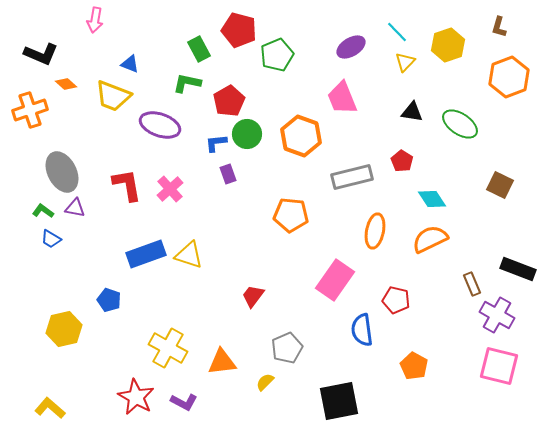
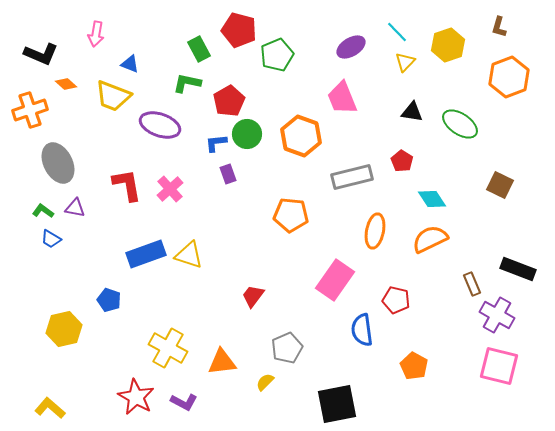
pink arrow at (95, 20): moved 1 px right, 14 px down
gray ellipse at (62, 172): moved 4 px left, 9 px up
black square at (339, 401): moved 2 px left, 3 px down
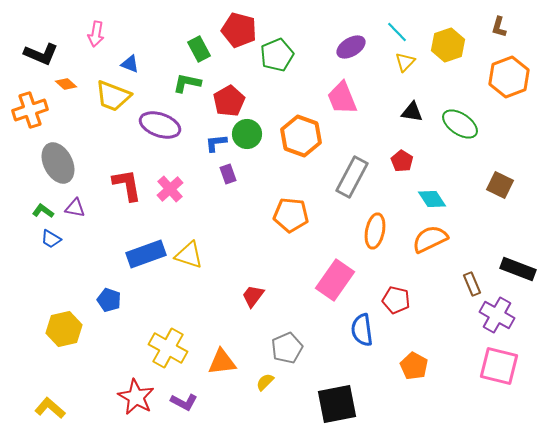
gray rectangle at (352, 177): rotated 48 degrees counterclockwise
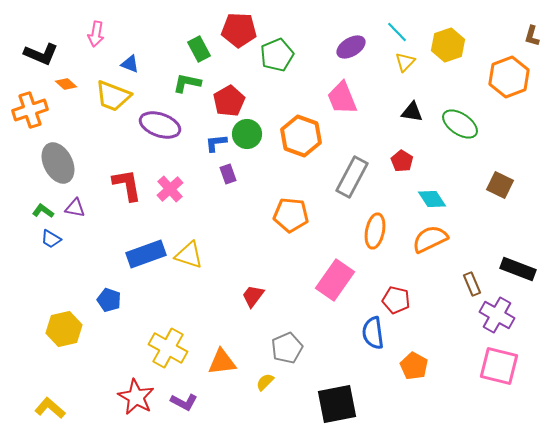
brown L-shape at (499, 27): moved 33 px right, 9 px down
red pentagon at (239, 30): rotated 12 degrees counterclockwise
blue semicircle at (362, 330): moved 11 px right, 3 px down
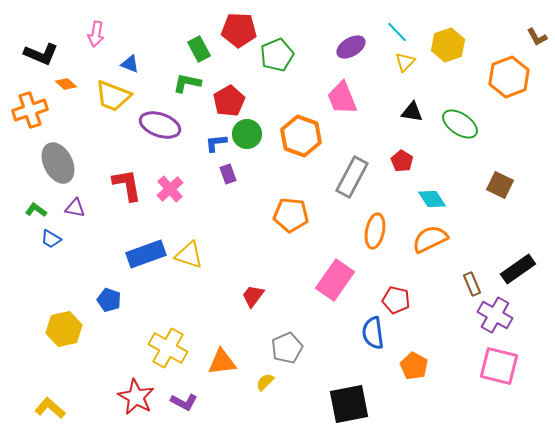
brown L-shape at (532, 36): moved 5 px right, 1 px down; rotated 45 degrees counterclockwise
green L-shape at (43, 211): moved 7 px left, 1 px up
black rectangle at (518, 269): rotated 56 degrees counterclockwise
purple cross at (497, 315): moved 2 px left
black square at (337, 404): moved 12 px right
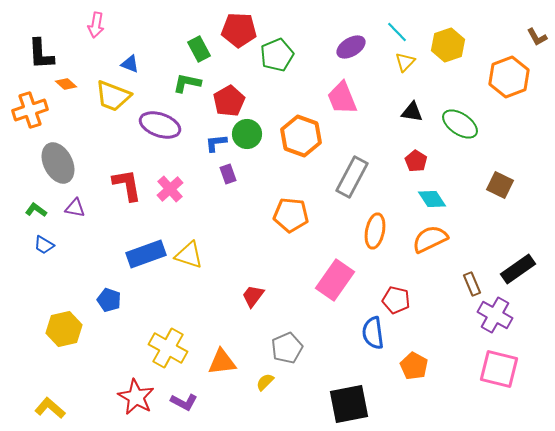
pink arrow at (96, 34): moved 9 px up
black L-shape at (41, 54): rotated 64 degrees clockwise
red pentagon at (402, 161): moved 14 px right
blue trapezoid at (51, 239): moved 7 px left, 6 px down
pink square at (499, 366): moved 3 px down
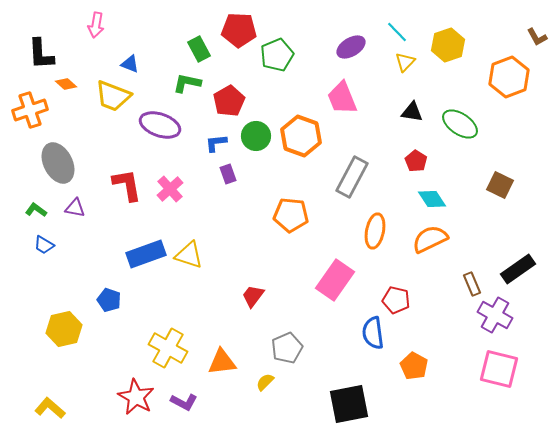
green circle at (247, 134): moved 9 px right, 2 px down
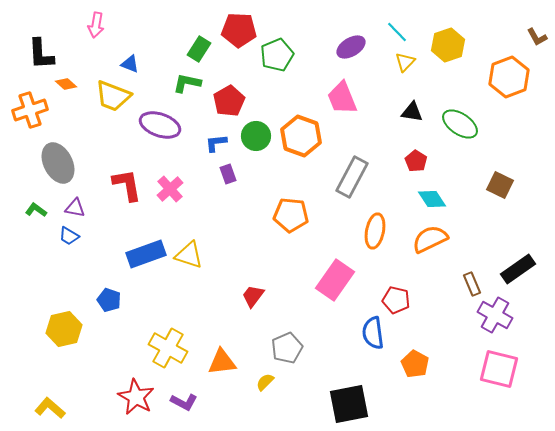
green rectangle at (199, 49): rotated 60 degrees clockwise
blue trapezoid at (44, 245): moved 25 px right, 9 px up
orange pentagon at (414, 366): moved 1 px right, 2 px up
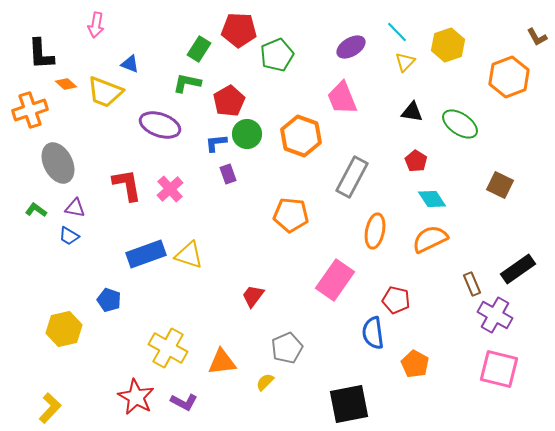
yellow trapezoid at (113, 96): moved 8 px left, 4 px up
green circle at (256, 136): moved 9 px left, 2 px up
yellow L-shape at (50, 408): rotated 92 degrees clockwise
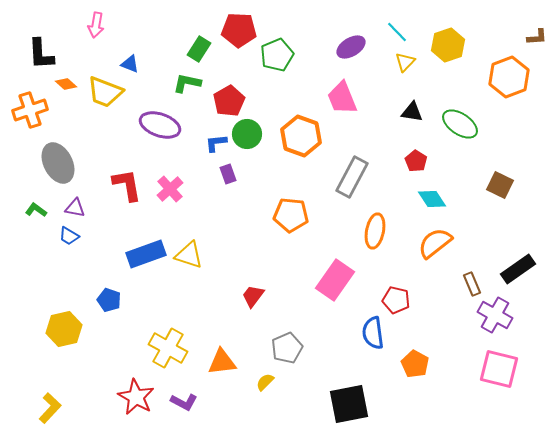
brown L-shape at (537, 37): rotated 65 degrees counterclockwise
orange semicircle at (430, 239): moved 5 px right, 4 px down; rotated 12 degrees counterclockwise
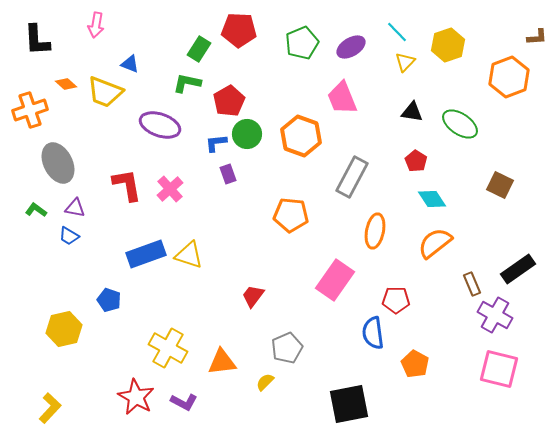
black L-shape at (41, 54): moved 4 px left, 14 px up
green pentagon at (277, 55): moved 25 px right, 12 px up
red pentagon at (396, 300): rotated 12 degrees counterclockwise
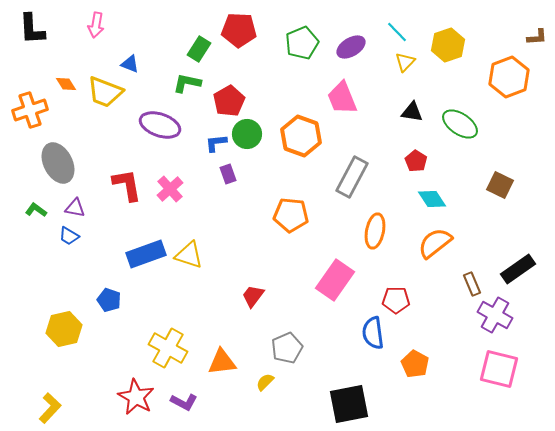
black L-shape at (37, 40): moved 5 px left, 11 px up
orange diamond at (66, 84): rotated 15 degrees clockwise
